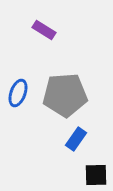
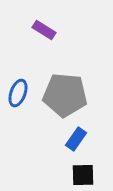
gray pentagon: rotated 9 degrees clockwise
black square: moved 13 px left
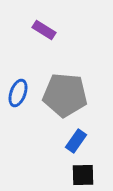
blue rectangle: moved 2 px down
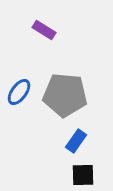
blue ellipse: moved 1 px right, 1 px up; rotated 16 degrees clockwise
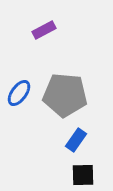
purple rectangle: rotated 60 degrees counterclockwise
blue ellipse: moved 1 px down
blue rectangle: moved 1 px up
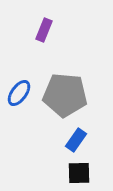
purple rectangle: rotated 40 degrees counterclockwise
black square: moved 4 px left, 2 px up
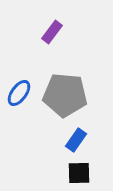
purple rectangle: moved 8 px right, 2 px down; rotated 15 degrees clockwise
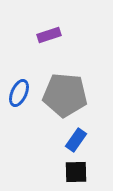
purple rectangle: moved 3 px left, 3 px down; rotated 35 degrees clockwise
blue ellipse: rotated 12 degrees counterclockwise
black square: moved 3 px left, 1 px up
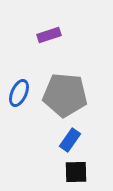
blue rectangle: moved 6 px left
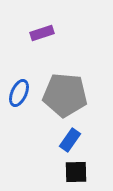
purple rectangle: moved 7 px left, 2 px up
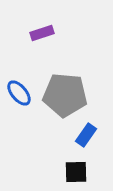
blue ellipse: rotated 64 degrees counterclockwise
blue rectangle: moved 16 px right, 5 px up
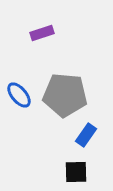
blue ellipse: moved 2 px down
